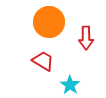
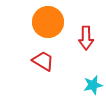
orange circle: moved 1 px left
cyan star: moved 23 px right; rotated 24 degrees clockwise
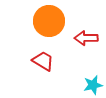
orange circle: moved 1 px right, 1 px up
red arrow: rotated 90 degrees clockwise
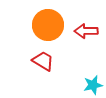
orange circle: moved 1 px left, 4 px down
red arrow: moved 7 px up
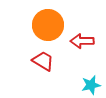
red arrow: moved 4 px left, 10 px down
cyan star: moved 2 px left
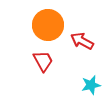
red arrow: rotated 30 degrees clockwise
red trapezoid: rotated 30 degrees clockwise
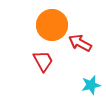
orange circle: moved 4 px right
red arrow: moved 2 px left, 2 px down
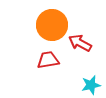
red trapezoid: moved 5 px right, 1 px up; rotated 70 degrees counterclockwise
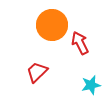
red arrow: rotated 35 degrees clockwise
red trapezoid: moved 11 px left, 12 px down; rotated 35 degrees counterclockwise
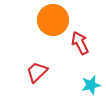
orange circle: moved 1 px right, 5 px up
